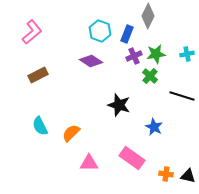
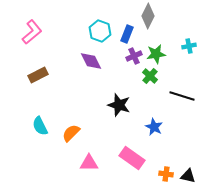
cyan cross: moved 2 px right, 8 px up
purple diamond: rotated 30 degrees clockwise
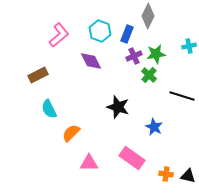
pink L-shape: moved 27 px right, 3 px down
green cross: moved 1 px left, 1 px up
black star: moved 1 px left, 2 px down
cyan semicircle: moved 9 px right, 17 px up
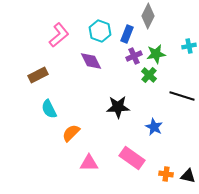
black star: rotated 20 degrees counterclockwise
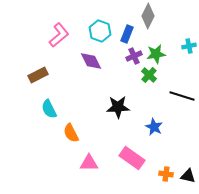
orange semicircle: rotated 72 degrees counterclockwise
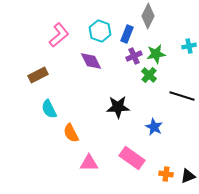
black triangle: rotated 35 degrees counterclockwise
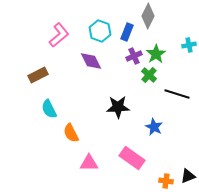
blue rectangle: moved 2 px up
cyan cross: moved 1 px up
green star: rotated 24 degrees counterclockwise
black line: moved 5 px left, 2 px up
orange cross: moved 7 px down
